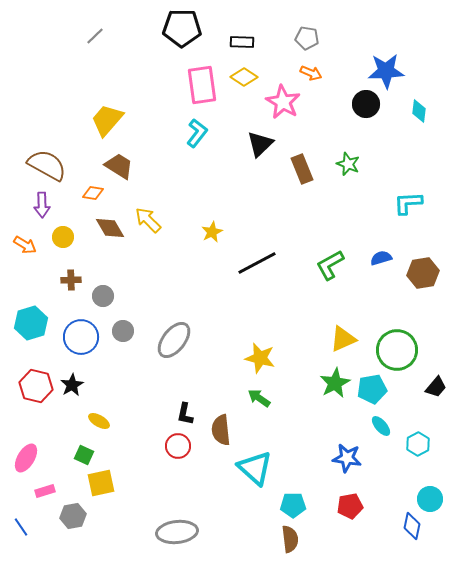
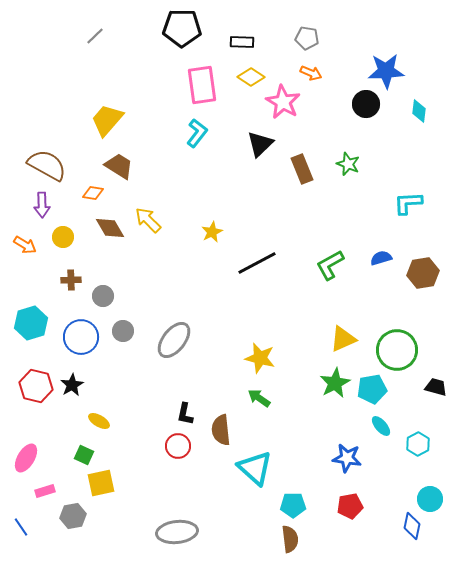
yellow diamond at (244, 77): moved 7 px right
black trapezoid at (436, 387): rotated 115 degrees counterclockwise
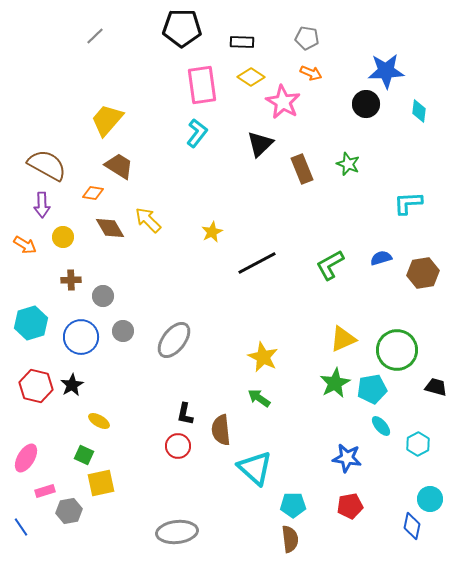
yellow star at (260, 358): moved 3 px right, 1 px up; rotated 12 degrees clockwise
gray hexagon at (73, 516): moved 4 px left, 5 px up
